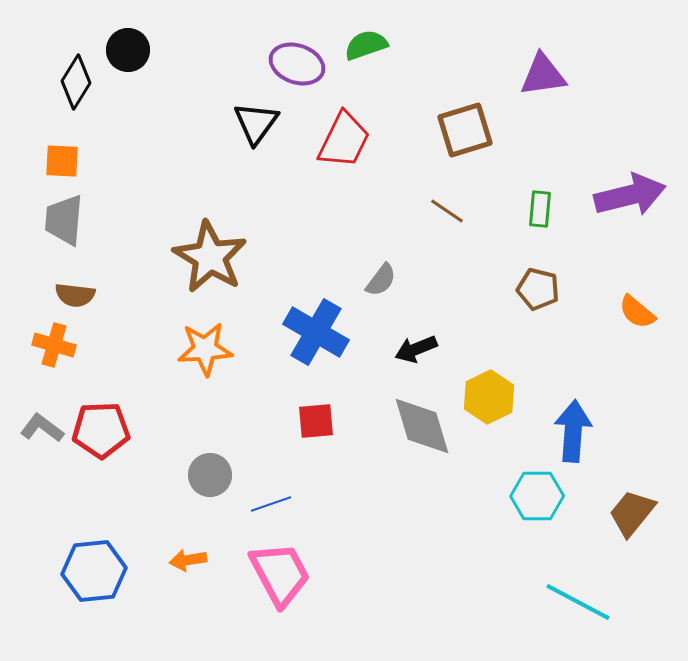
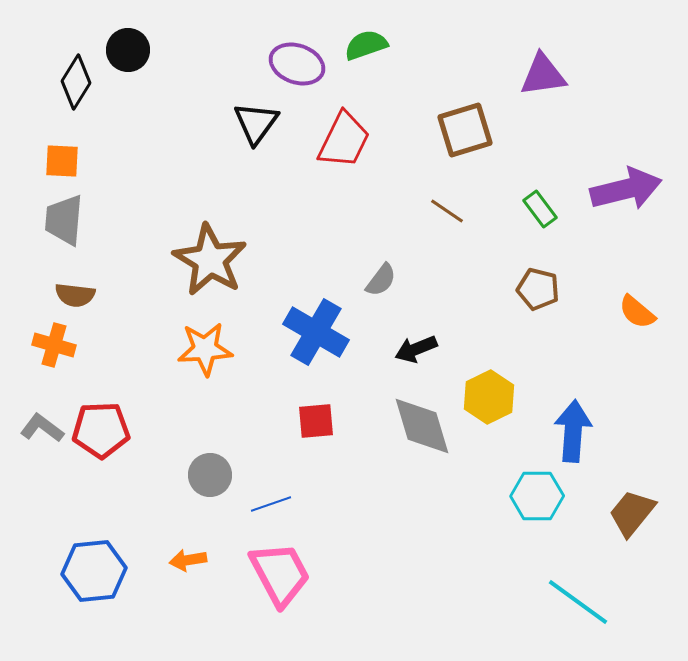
purple arrow: moved 4 px left, 6 px up
green rectangle: rotated 42 degrees counterclockwise
brown star: moved 3 px down
cyan line: rotated 8 degrees clockwise
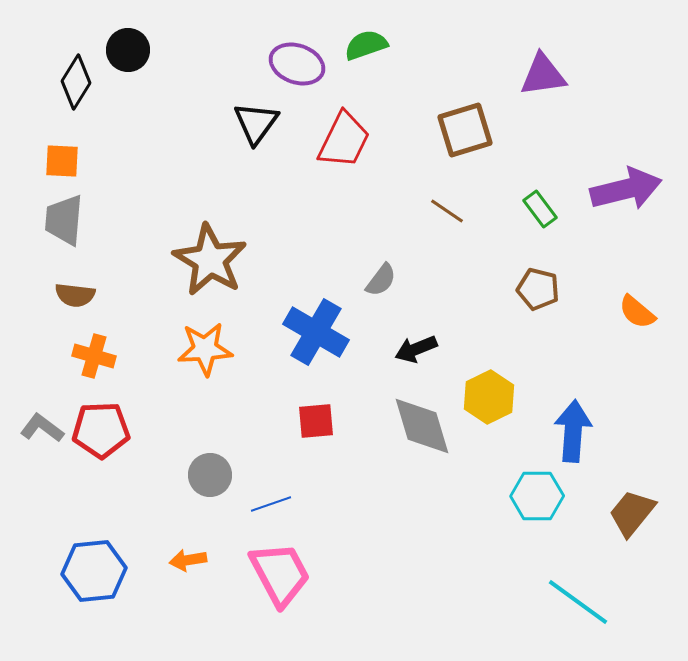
orange cross: moved 40 px right, 11 px down
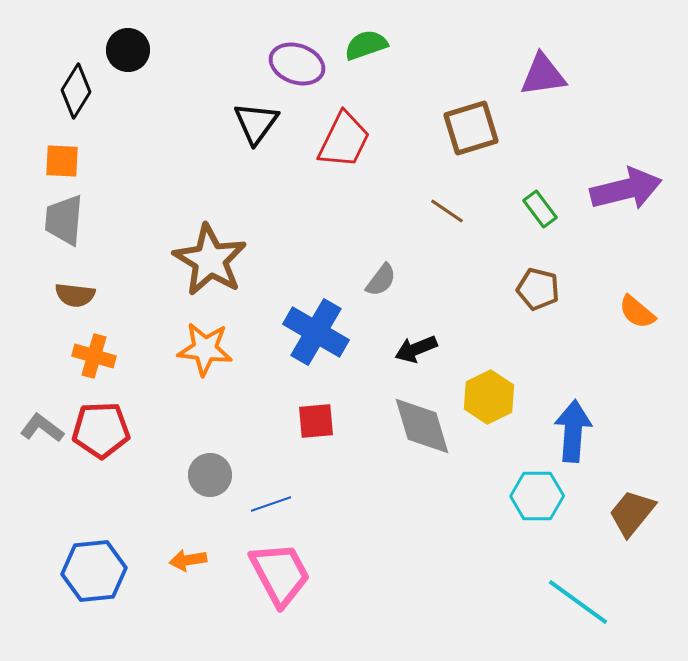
black diamond: moved 9 px down
brown square: moved 6 px right, 2 px up
orange star: rotated 10 degrees clockwise
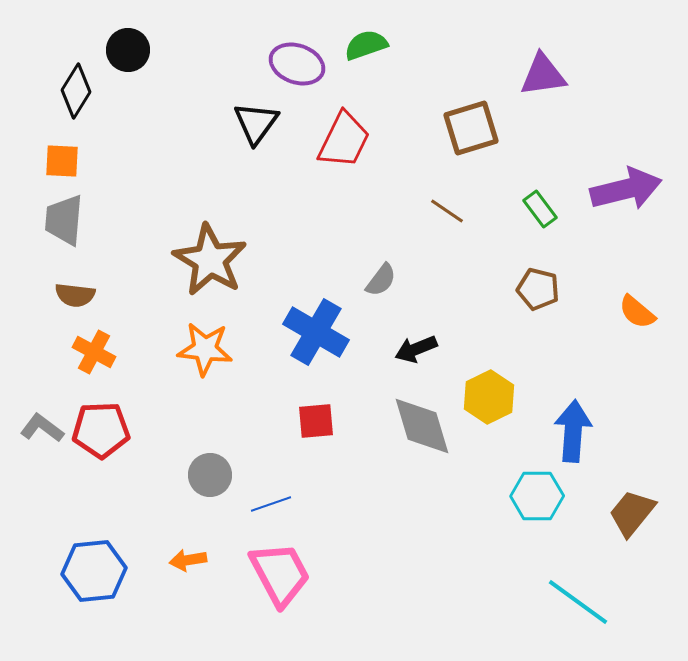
orange cross: moved 4 px up; rotated 12 degrees clockwise
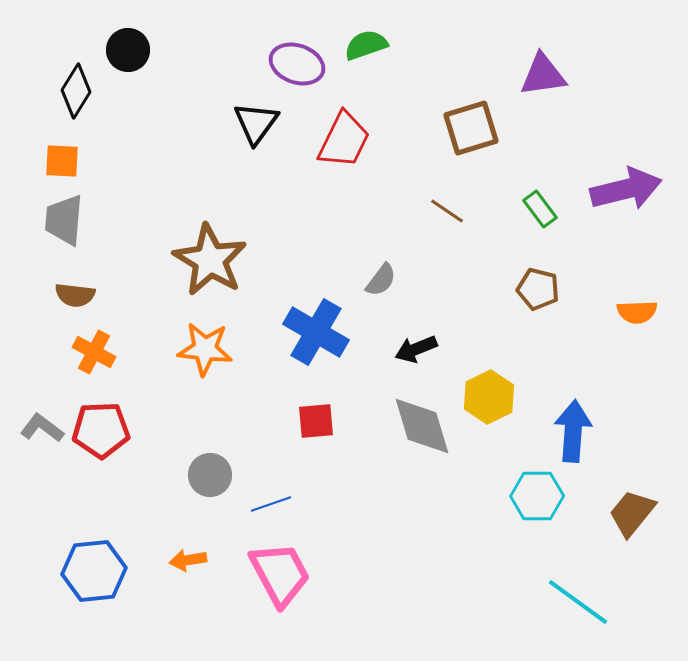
orange semicircle: rotated 42 degrees counterclockwise
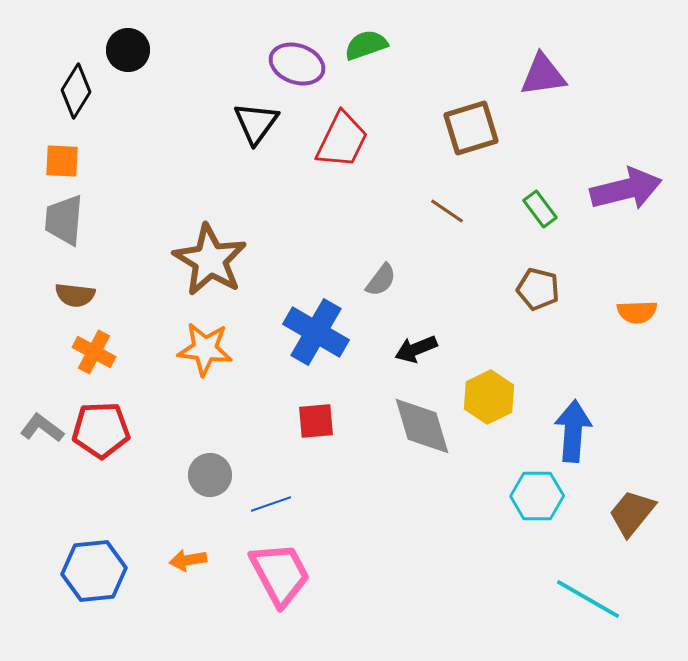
red trapezoid: moved 2 px left
cyan line: moved 10 px right, 3 px up; rotated 6 degrees counterclockwise
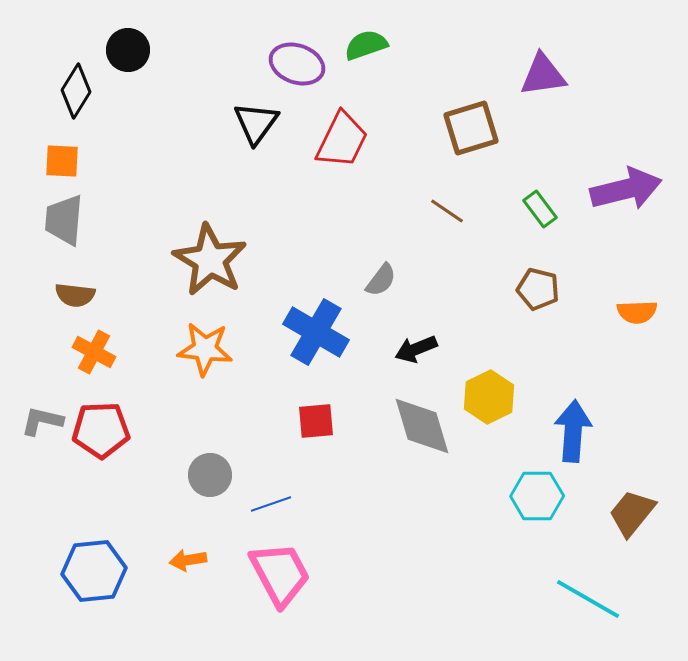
gray L-shape: moved 7 px up; rotated 24 degrees counterclockwise
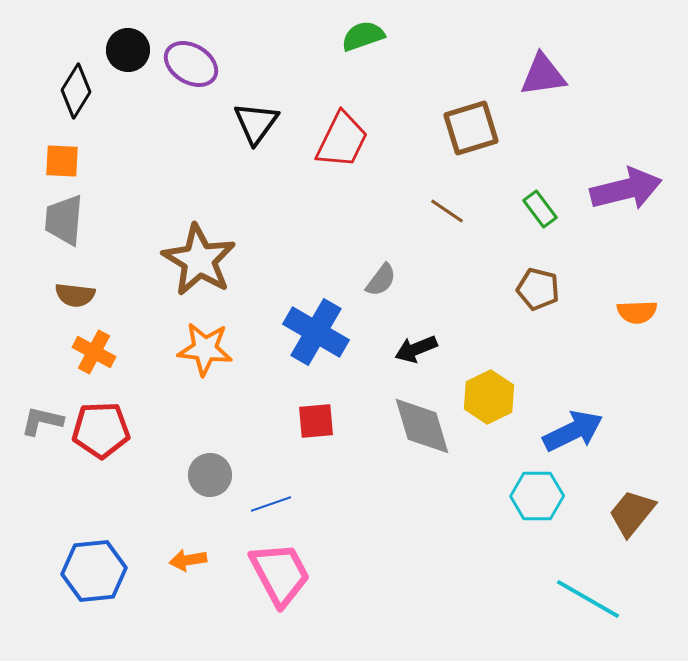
green semicircle: moved 3 px left, 9 px up
purple ellipse: moved 106 px left; rotated 12 degrees clockwise
brown star: moved 11 px left
blue arrow: rotated 60 degrees clockwise
